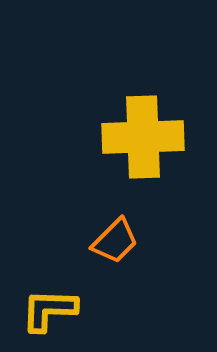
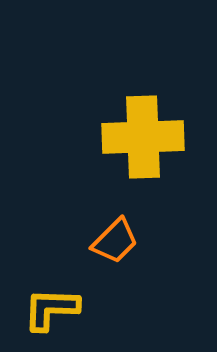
yellow L-shape: moved 2 px right, 1 px up
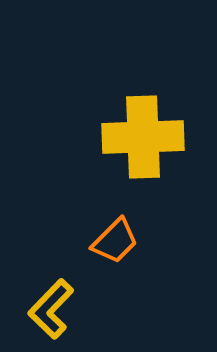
yellow L-shape: rotated 48 degrees counterclockwise
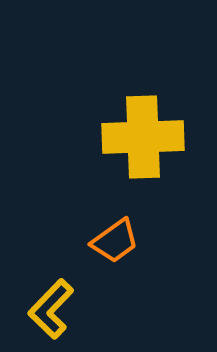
orange trapezoid: rotated 9 degrees clockwise
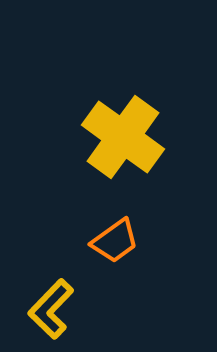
yellow cross: moved 20 px left; rotated 38 degrees clockwise
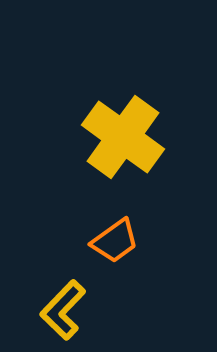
yellow L-shape: moved 12 px right, 1 px down
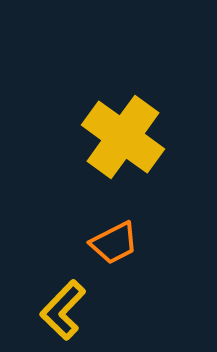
orange trapezoid: moved 1 px left, 2 px down; rotated 9 degrees clockwise
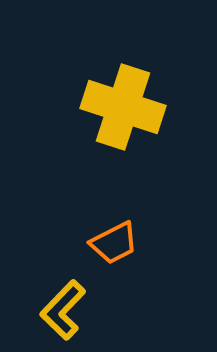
yellow cross: moved 30 px up; rotated 18 degrees counterclockwise
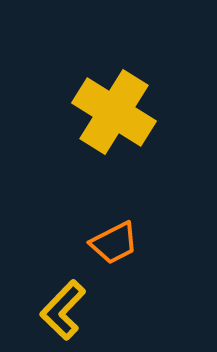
yellow cross: moved 9 px left, 5 px down; rotated 14 degrees clockwise
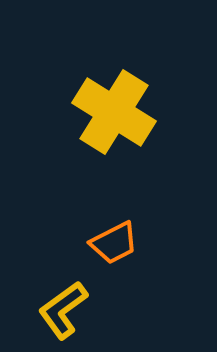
yellow L-shape: rotated 10 degrees clockwise
